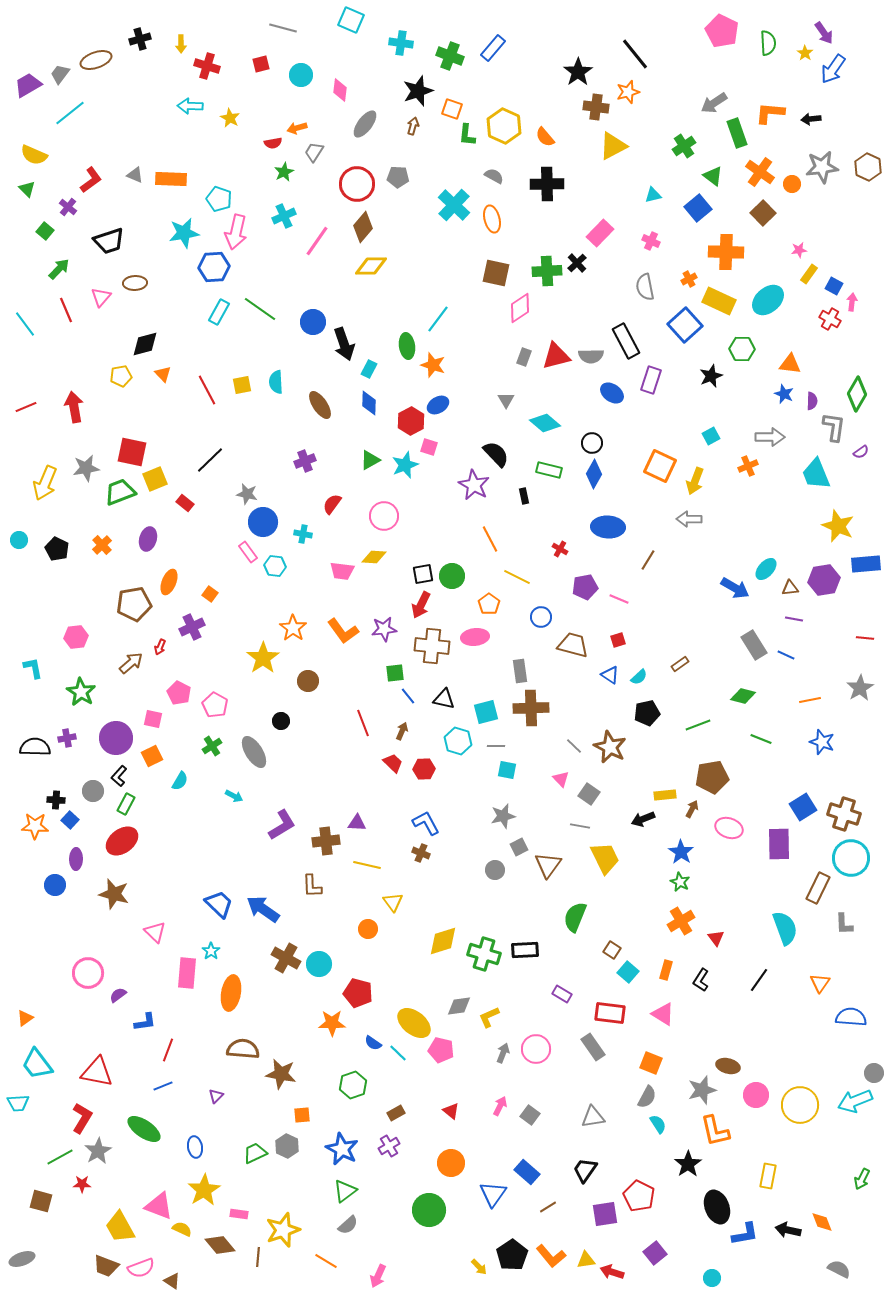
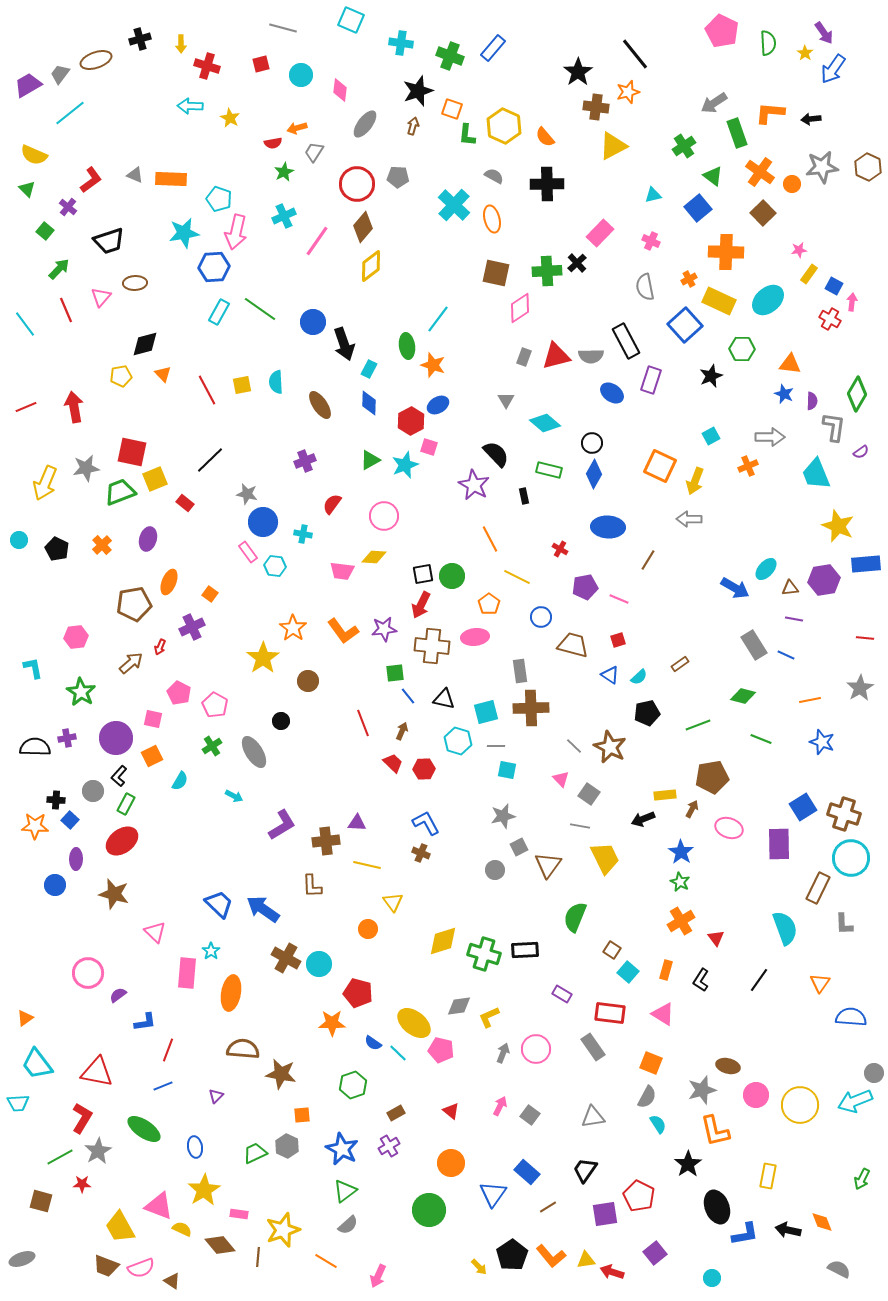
yellow diamond at (371, 266): rotated 36 degrees counterclockwise
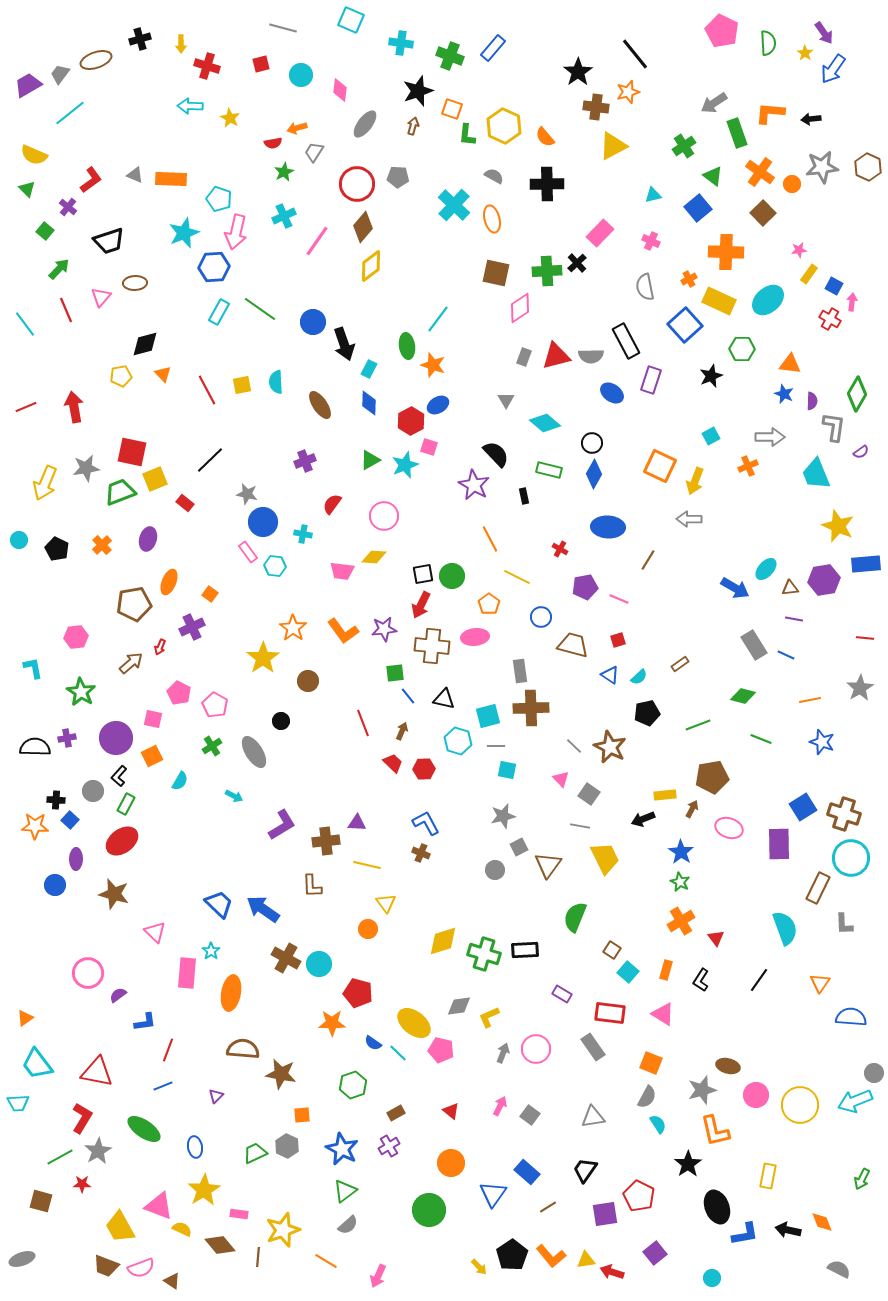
cyan star at (184, 233): rotated 12 degrees counterclockwise
cyan square at (486, 712): moved 2 px right, 4 px down
yellow triangle at (393, 902): moved 7 px left, 1 px down
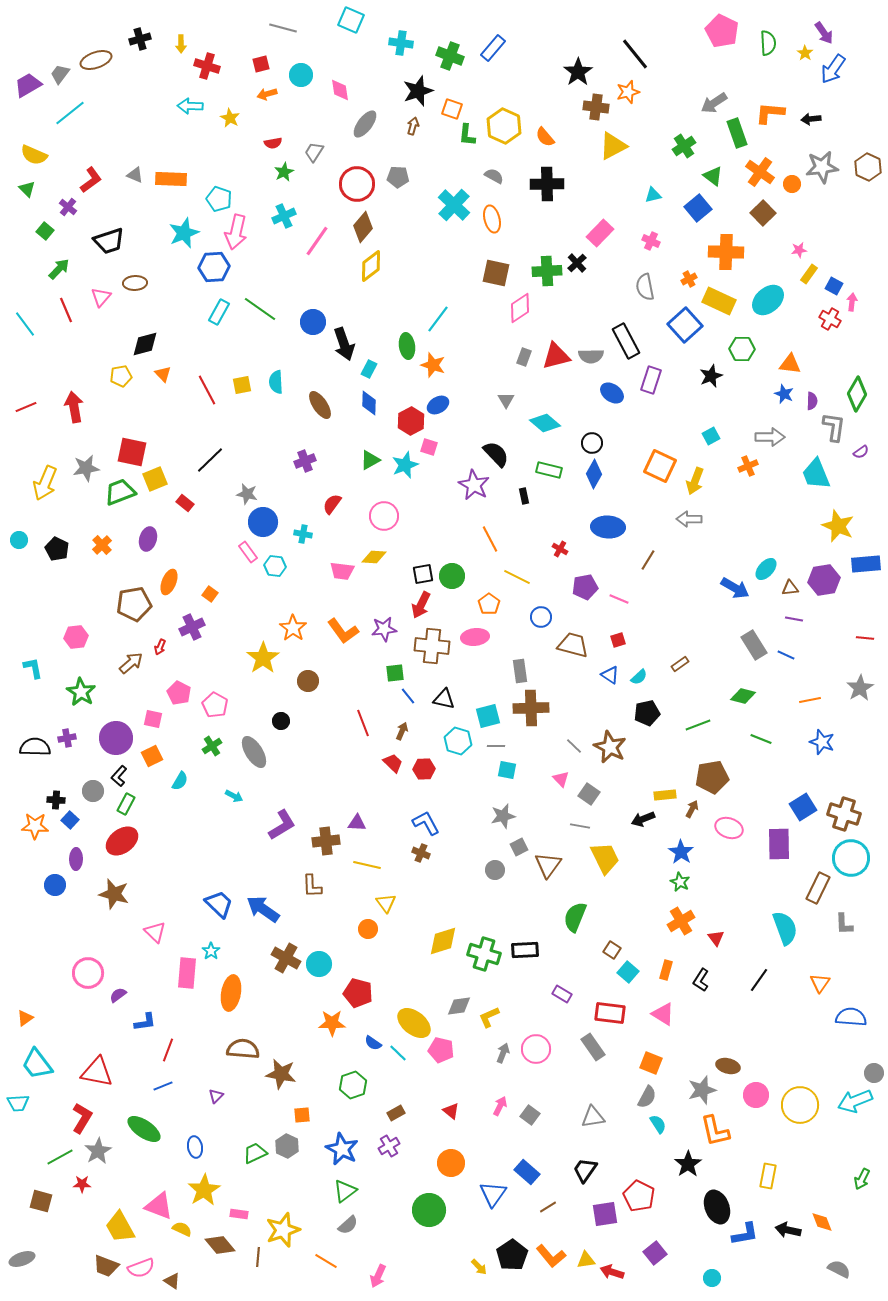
pink diamond at (340, 90): rotated 15 degrees counterclockwise
orange arrow at (297, 128): moved 30 px left, 34 px up
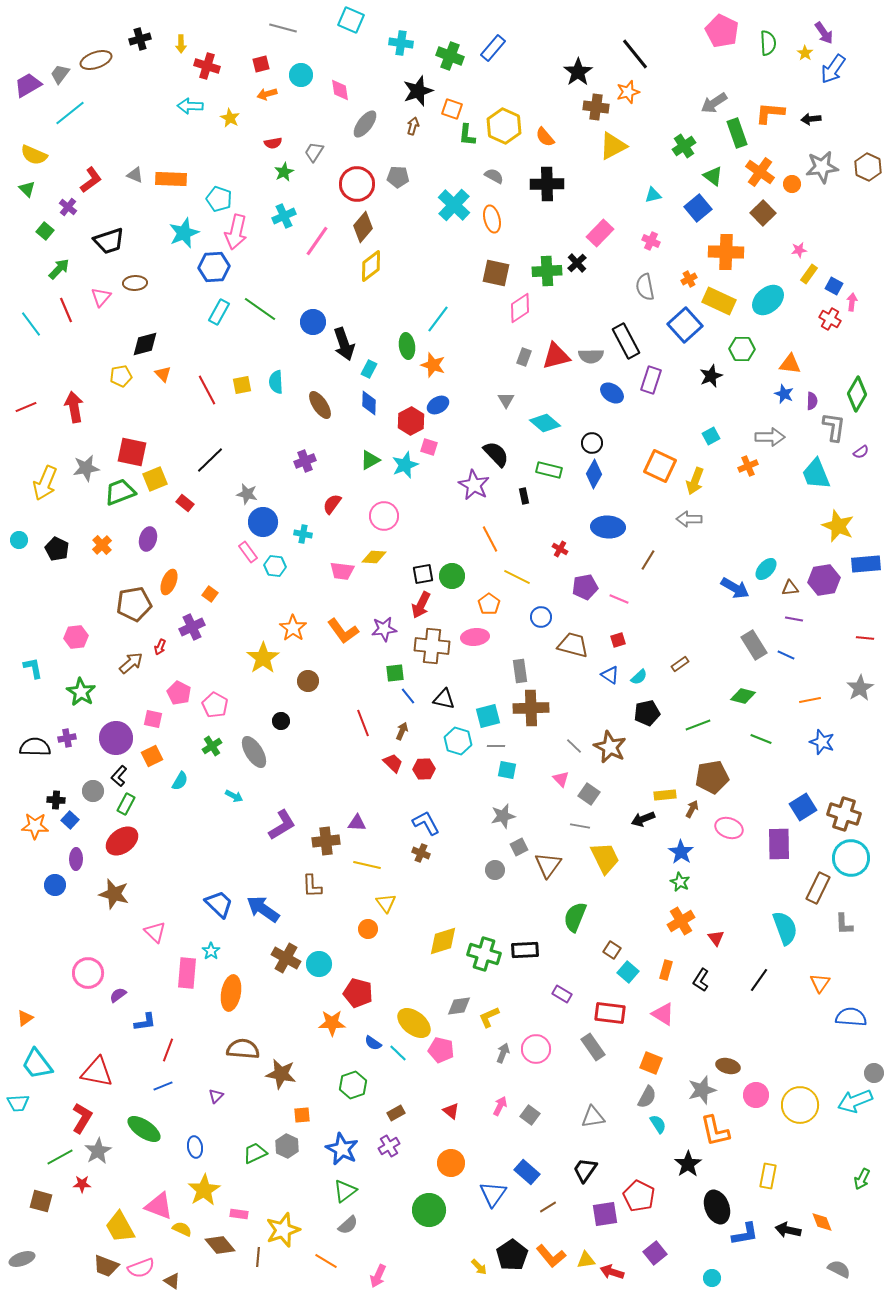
cyan line at (25, 324): moved 6 px right
